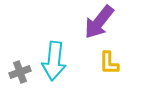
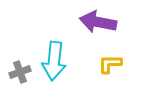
purple arrow: moved 1 px left; rotated 63 degrees clockwise
yellow L-shape: moved 1 px right, 1 px down; rotated 90 degrees clockwise
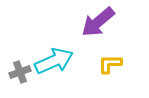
purple arrow: rotated 51 degrees counterclockwise
cyan arrow: rotated 120 degrees counterclockwise
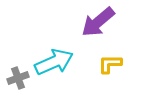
cyan arrow: moved 1 px down
gray cross: moved 2 px left, 6 px down
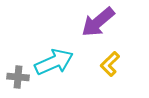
yellow L-shape: rotated 45 degrees counterclockwise
gray cross: moved 1 px up; rotated 25 degrees clockwise
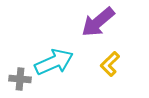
gray cross: moved 2 px right, 2 px down
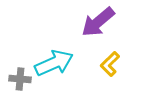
cyan arrow: moved 1 px down
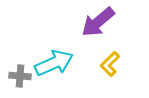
gray cross: moved 3 px up
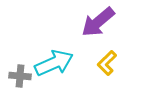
yellow L-shape: moved 3 px left, 1 px up
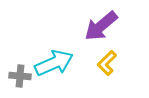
purple arrow: moved 3 px right, 4 px down
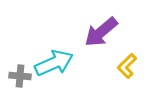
purple arrow: moved 6 px down
yellow L-shape: moved 20 px right, 3 px down
